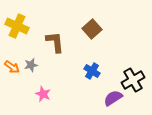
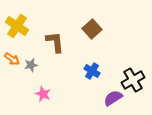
yellow cross: rotated 10 degrees clockwise
orange arrow: moved 8 px up
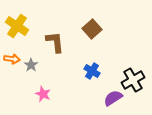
orange arrow: rotated 28 degrees counterclockwise
gray star: rotated 24 degrees counterclockwise
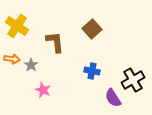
blue cross: rotated 21 degrees counterclockwise
pink star: moved 4 px up
purple semicircle: rotated 90 degrees counterclockwise
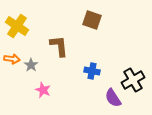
brown square: moved 9 px up; rotated 30 degrees counterclockwise
brown L-shape: moved 4 px right, 4 px down
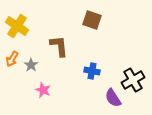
orange arrow: rotated 112 degrees clockwise
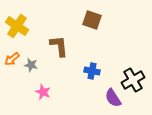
orange arrow: rotated 21 degrees clockwise
gray star: rotated 24 degrees counterclockwise
pink star: moved 2 px down
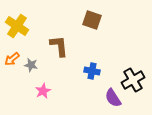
pink star: moved 1 px up; rotated 21 degrees clockwise
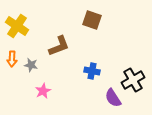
brown L-shape: rotated 75 degrees clockwise
orange arrow: rotated 49 degrees counterclockwise
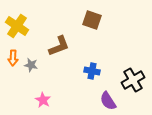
orange arrow: moved 1 px right, 1 px up
pink star: moved 9 px down; rotated 14 degrees counterclockwise
purple semicircle: moved 5 px left, 3 px down
